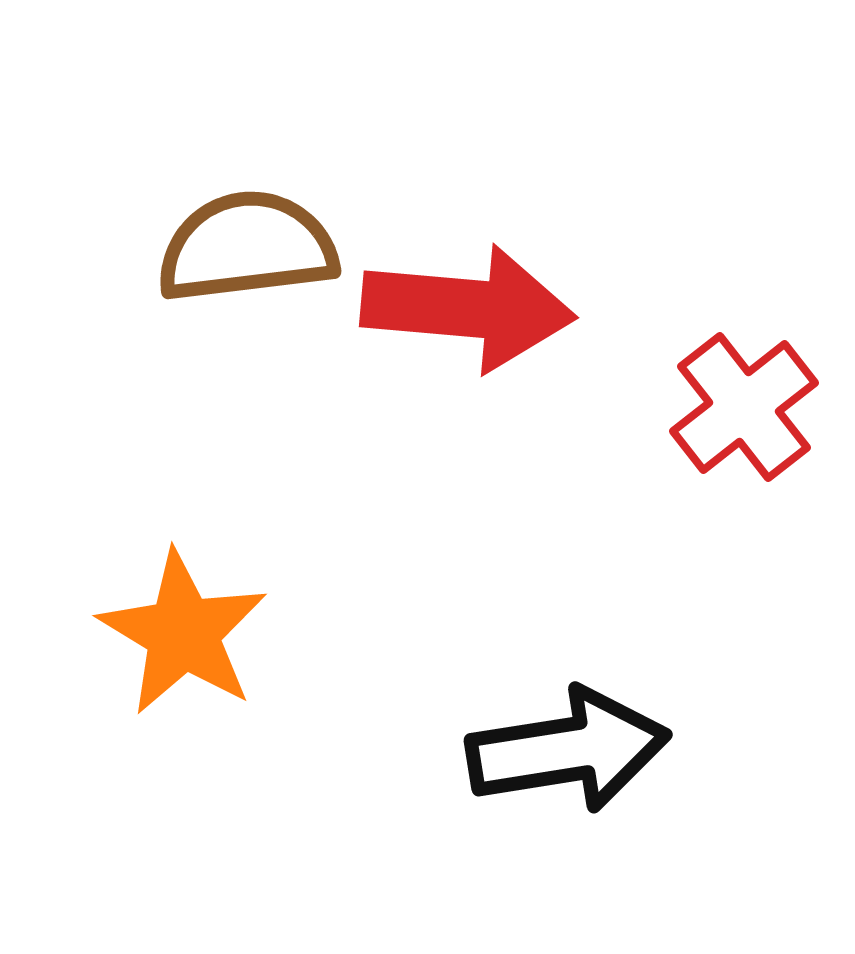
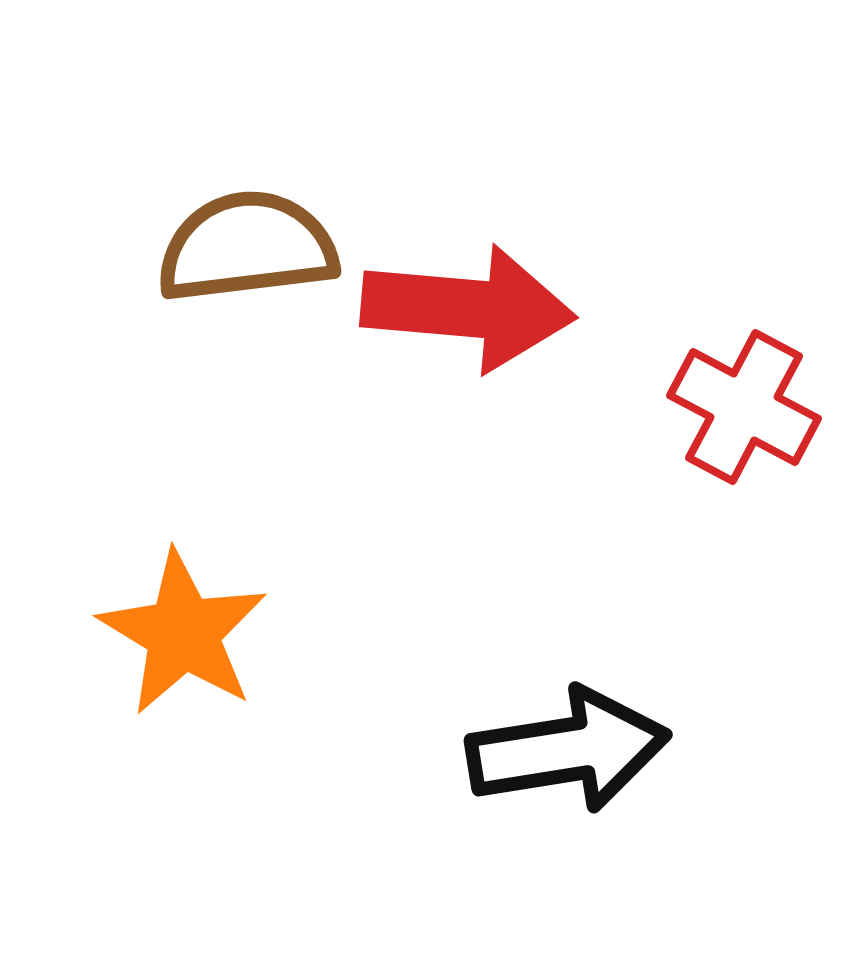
red cross: rotated 24 degrees counterclockwise
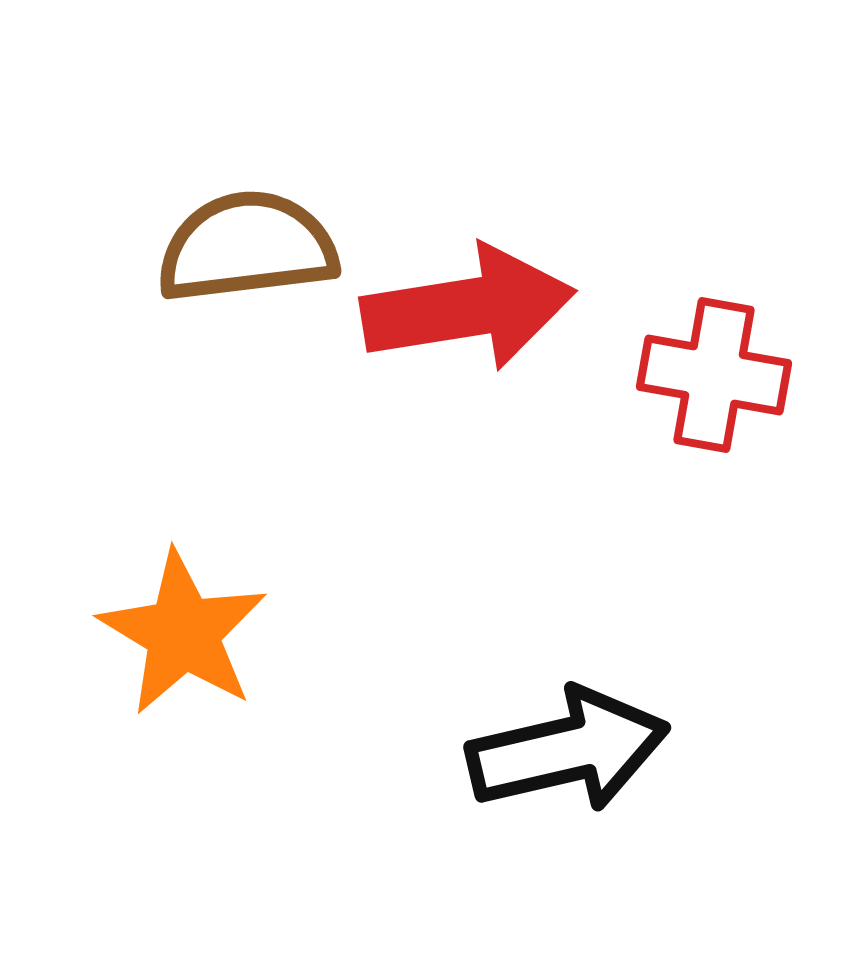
red arrow: rotated 14 degrees counterclockwise
red cross: moved 30 px left, 32 px up; rotated 18 degrees counterclockwise
black arrow: rotated 4 degrees counterclockwise
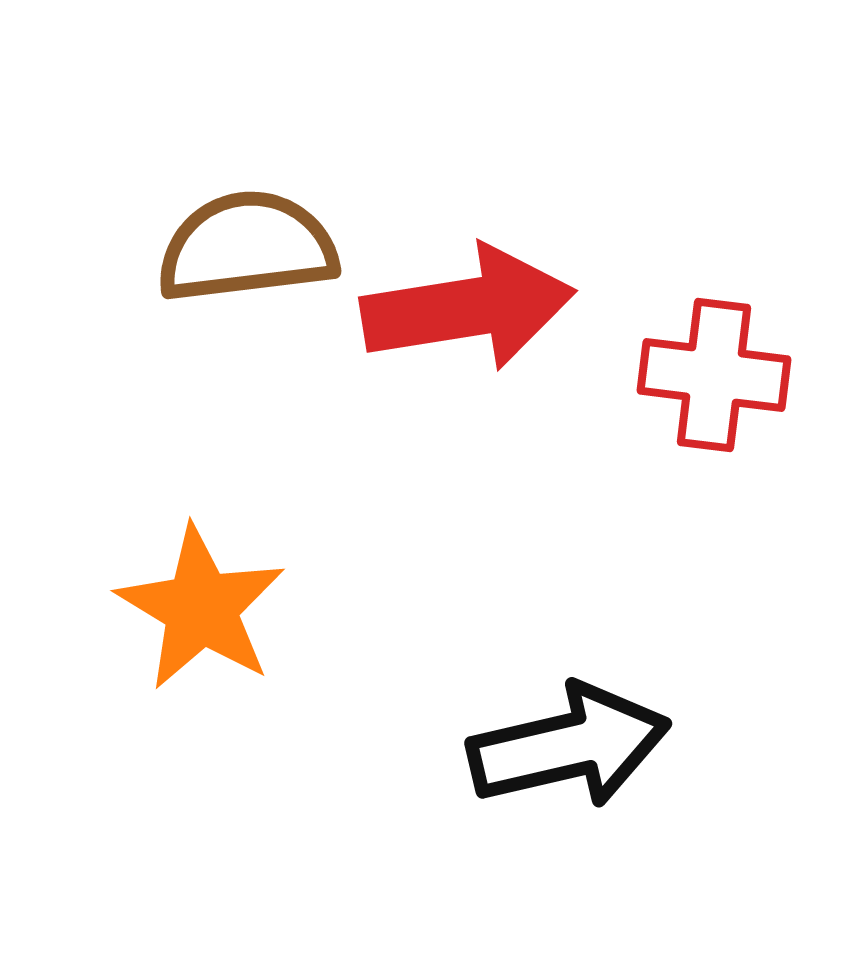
red cross: rotated 3 degrees counterclockwise
orange star: moved 18 px right, 25 px up
black arrow: moved 1 px right, 4 px up
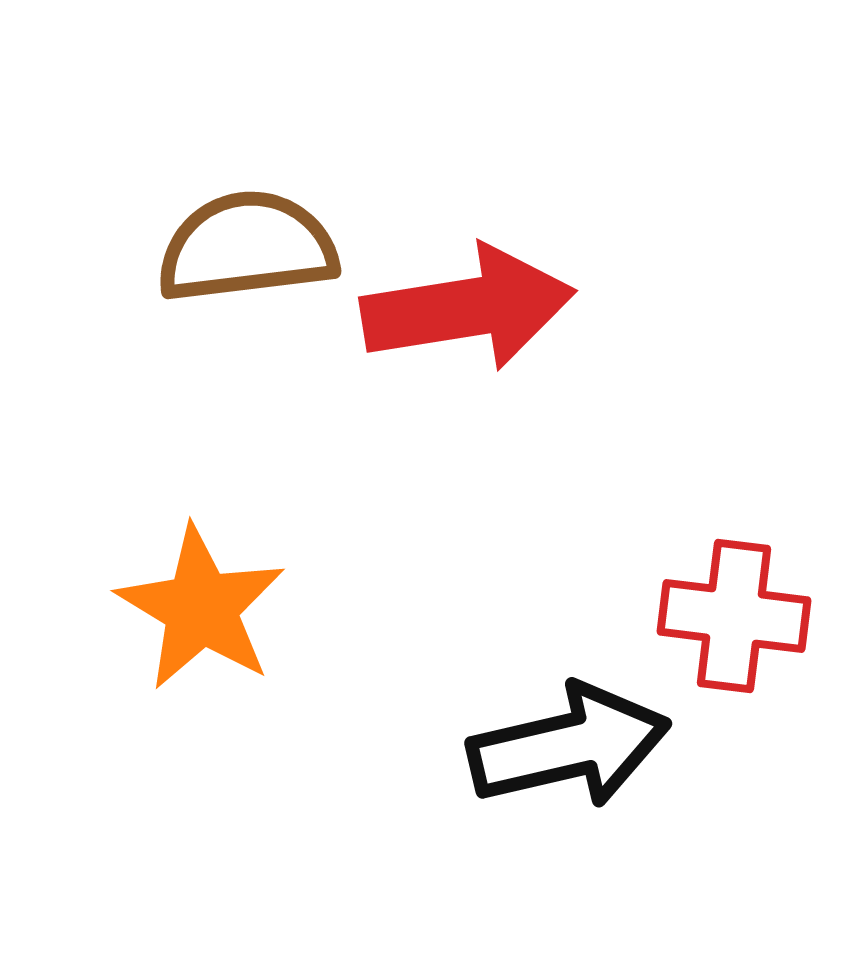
red cross: moved 20 px right, 241 px down
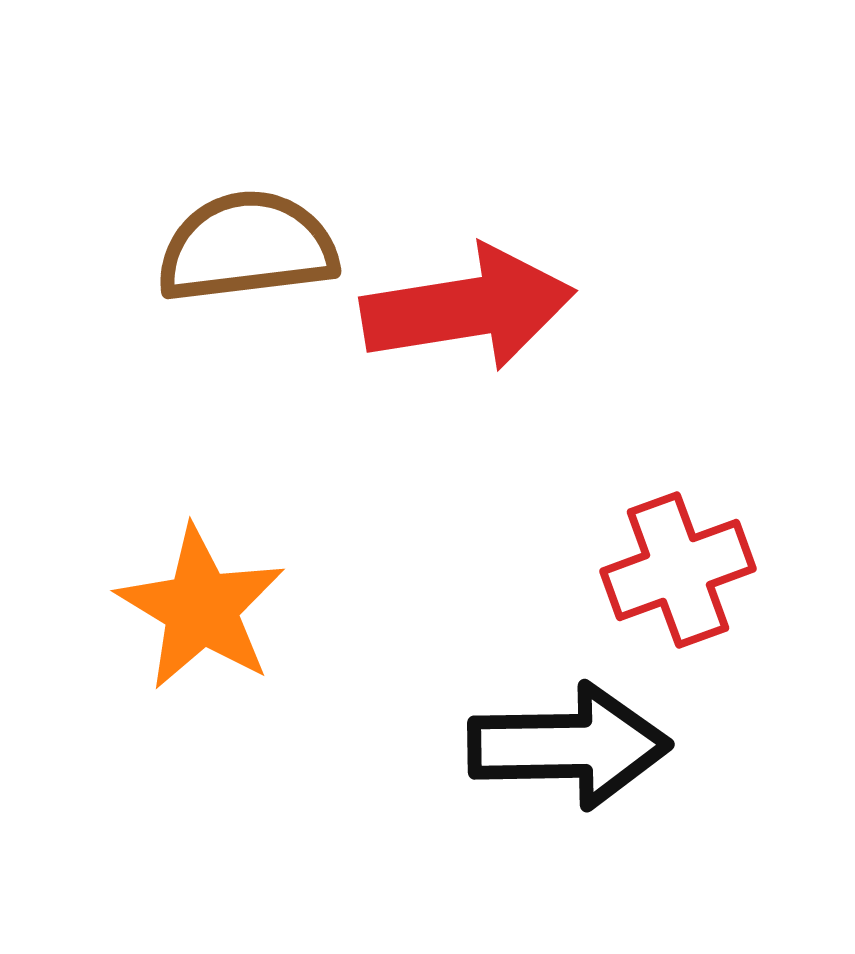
red cross: moved 56 px left, 46 px up; rotated 27 degrees counterclockwise
black arrow: rotated 12 degrees clockwise
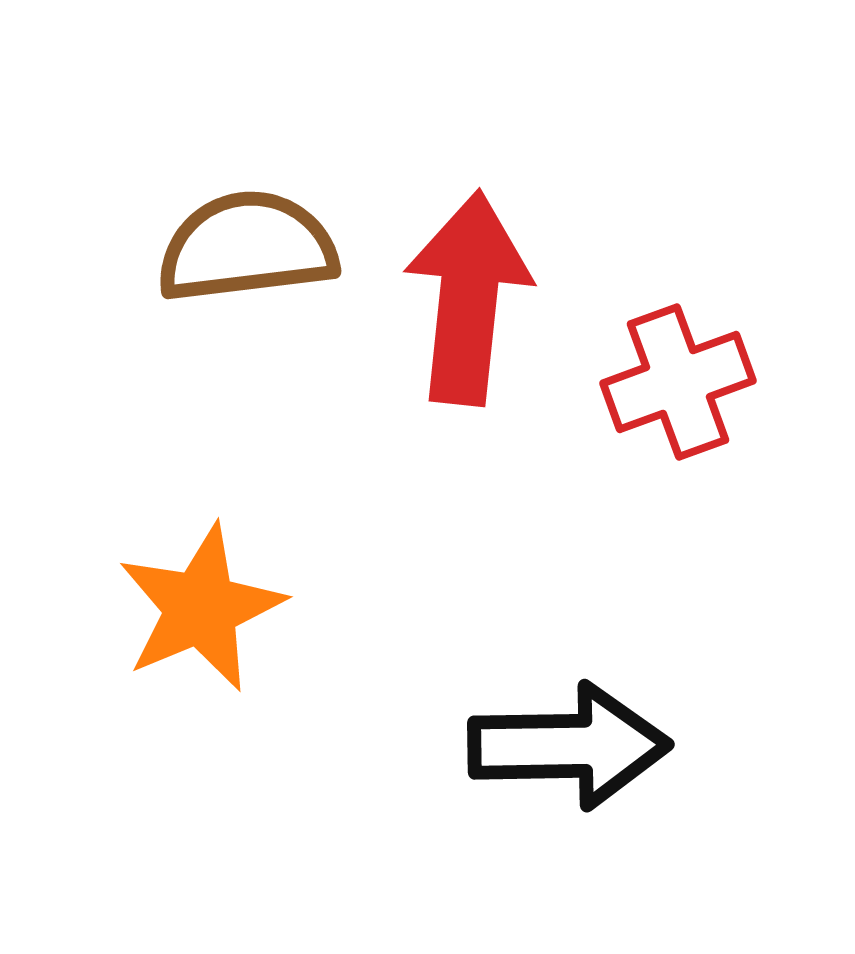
red arrow: moved 10 px up; rotated 75 degrees counterclockwise
red cross: moved 188 px up
orange star: rotated 18 degrees clockwise
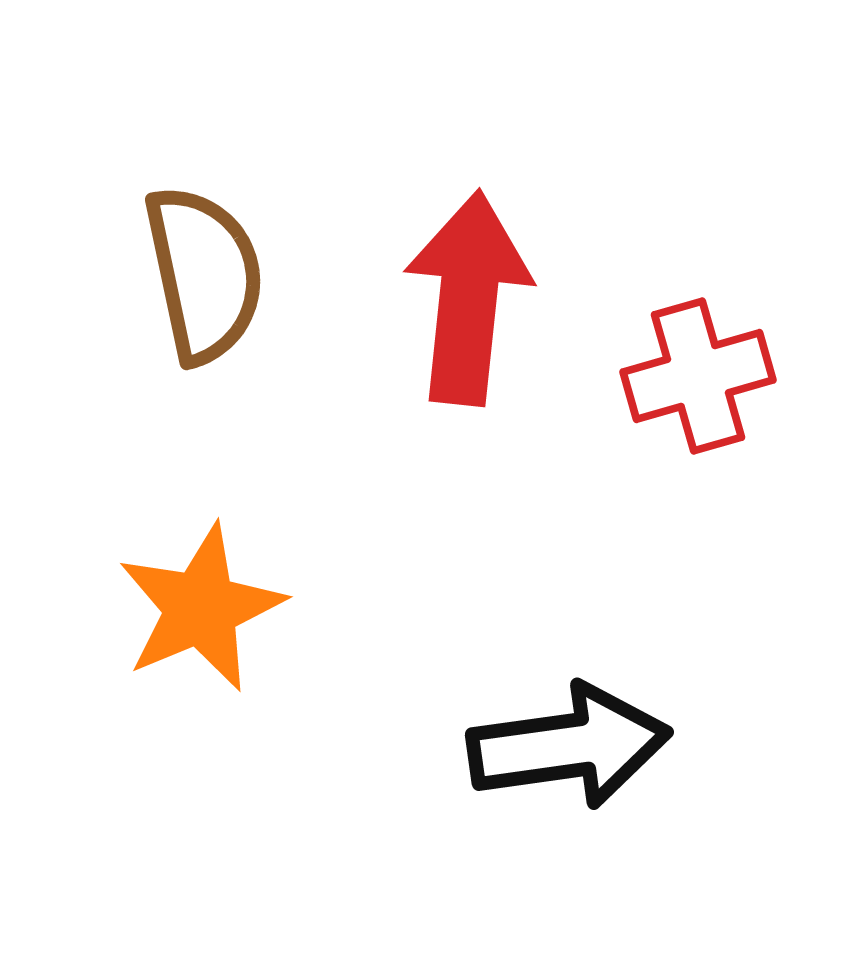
brown semicircle: moved 43 px left, 27 px down; rotated 85 degrees clockwise
red cross: moved 20 px right, 6 px up; rotated 4 degrees clockwise
black arrow: rotated 7 degrees counterclockwise
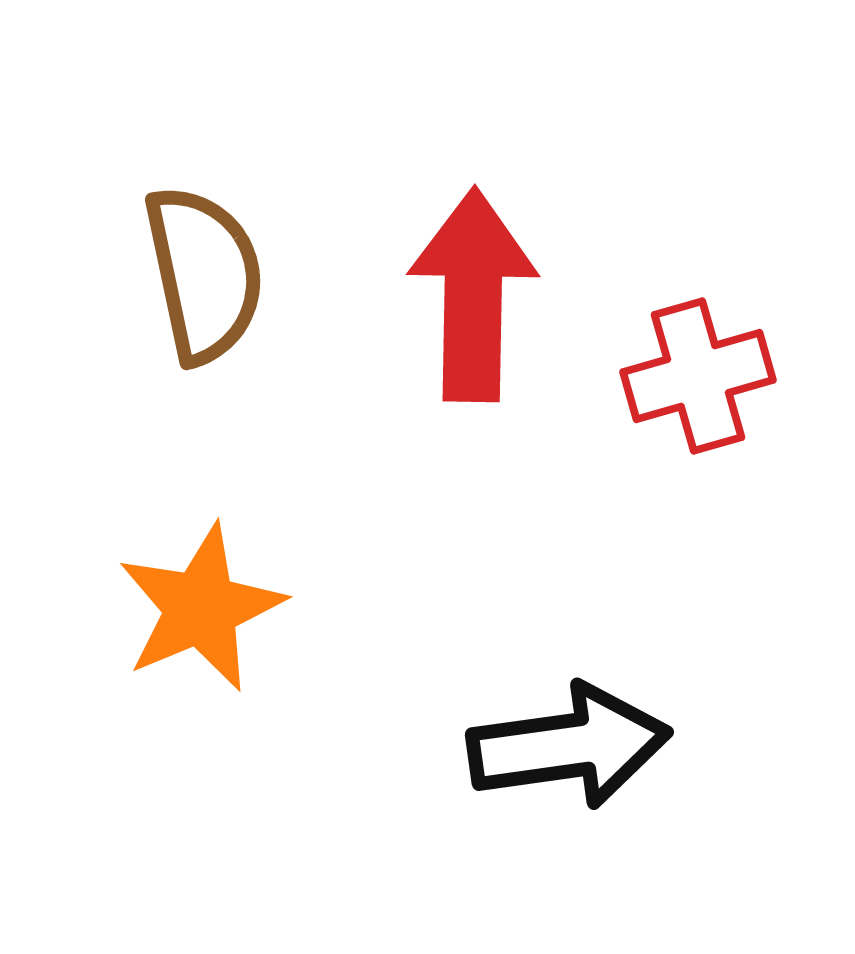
red arrow: moved 5 px right, 3 px up; rotated 5 degrees counterclockwise
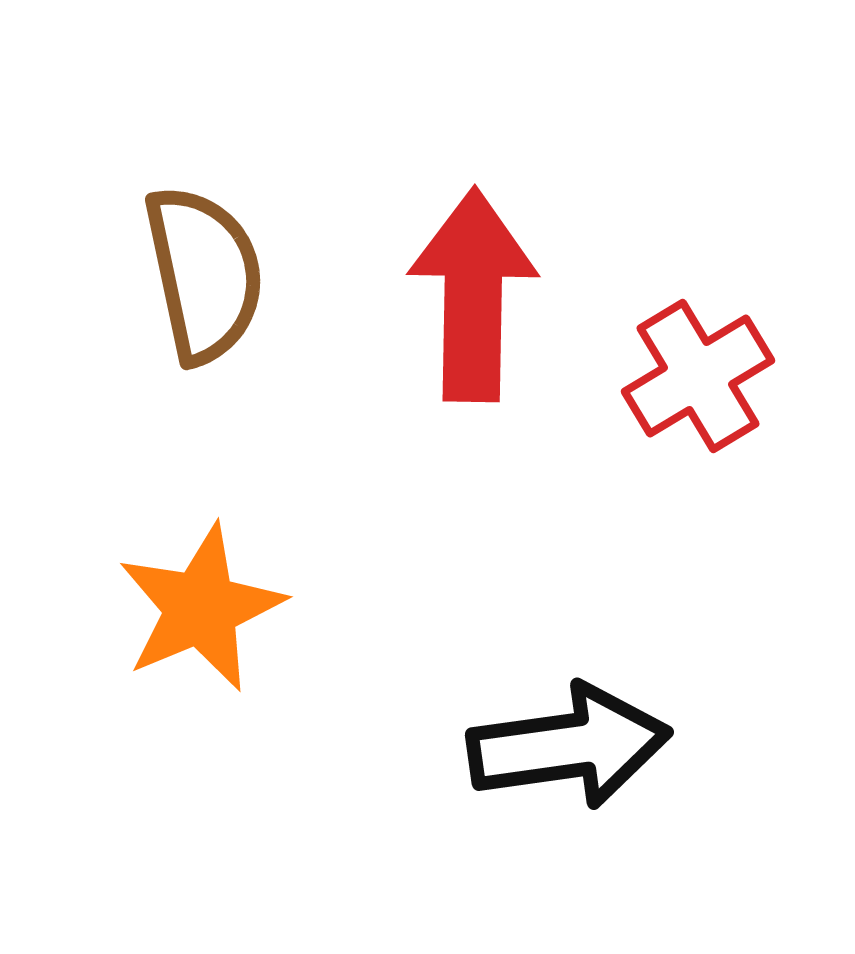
red cross: rotated 15 degrees counterclockwise
